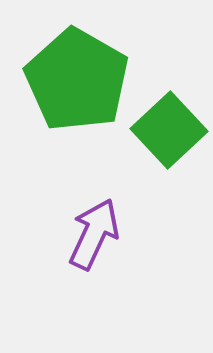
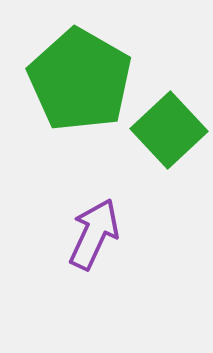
green pentagon: moved 3 px right
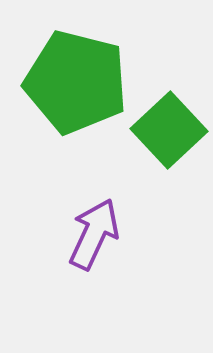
green pentagon: moved 4 px left, 2 px down; rotated 16 degrees counterclockwise
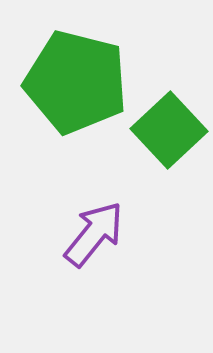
purple arrow: rotated 14 degrees clockwise
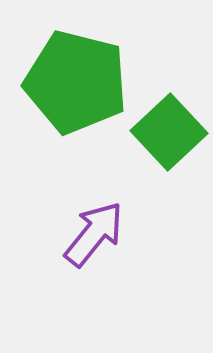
green square: moved 2 px down
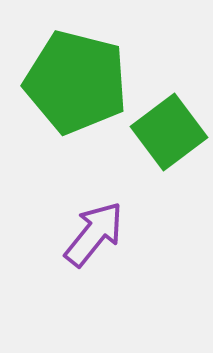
green square: rotated 6 degrees clockwise
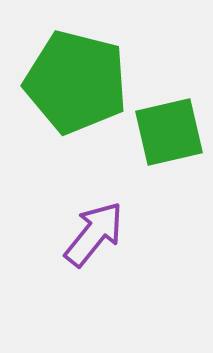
green square: rotated 24 degrees clockwise
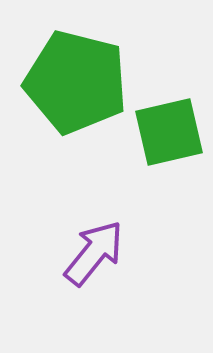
purple arrow: moved 19 px down
